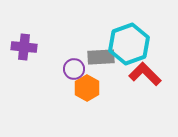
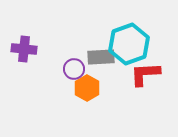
purple cross: moved 2 px down
red L-shape: rotated 48 degrees counterclockwise
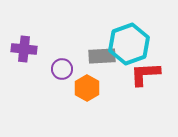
gray rectangle: moved 1 px right, 1 px up
purple circle: moved 12 px left
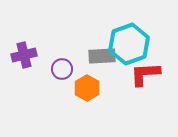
purple cross: moved 6 px down; rotated 20 degrees counterclockwise
